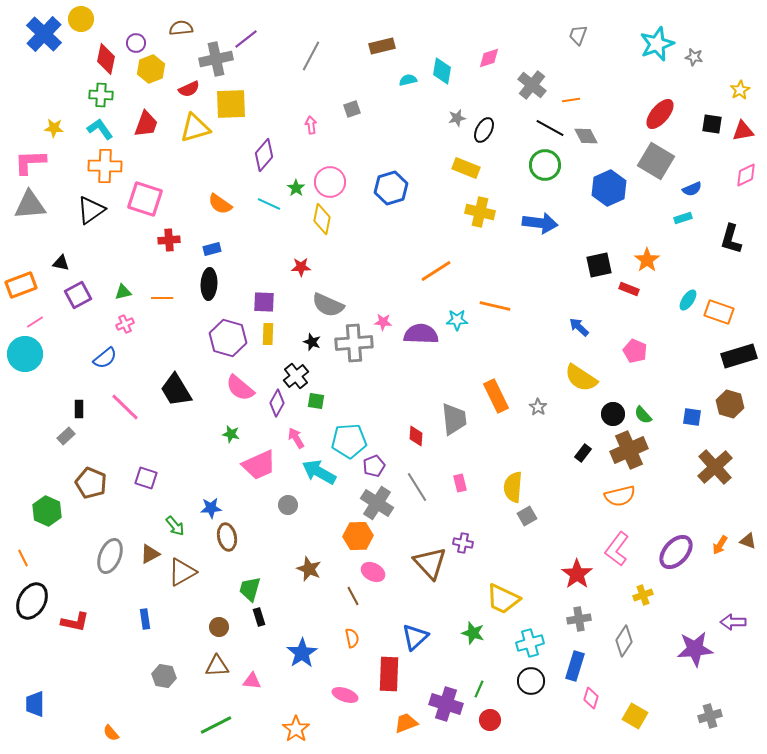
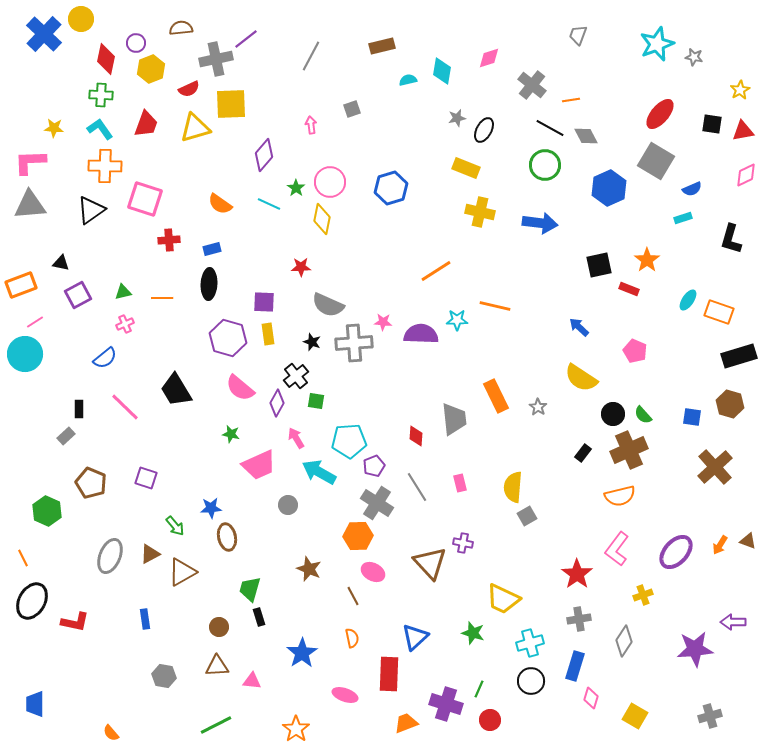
yellow rectangle at (268, 334): rotated 10 degrees counterclockwise
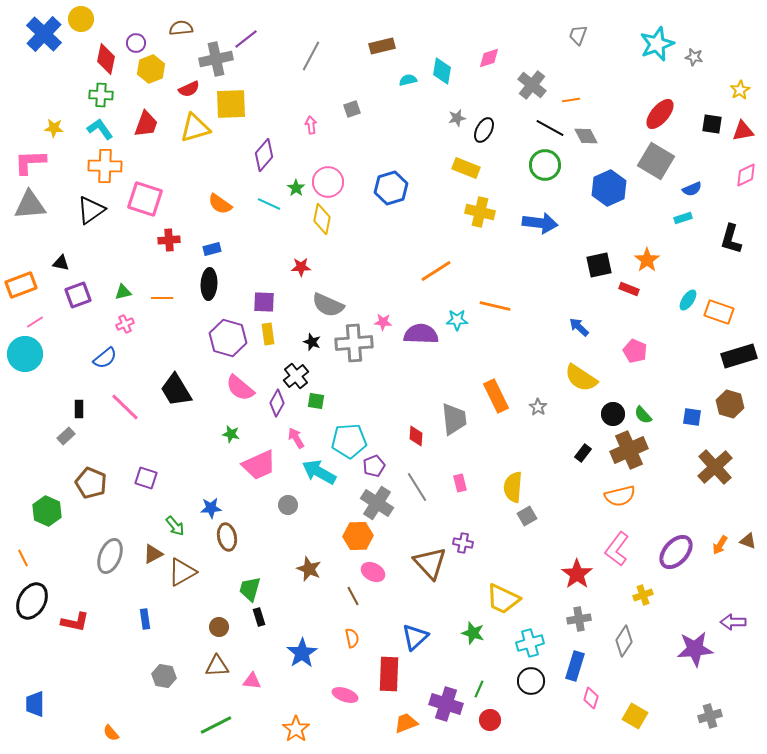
pink circle at (330, 182): moved 2 px left
purple square at (78, 295): rotated 8 degrees clockwise
brown triangle at (150, 554): moved 3 px right
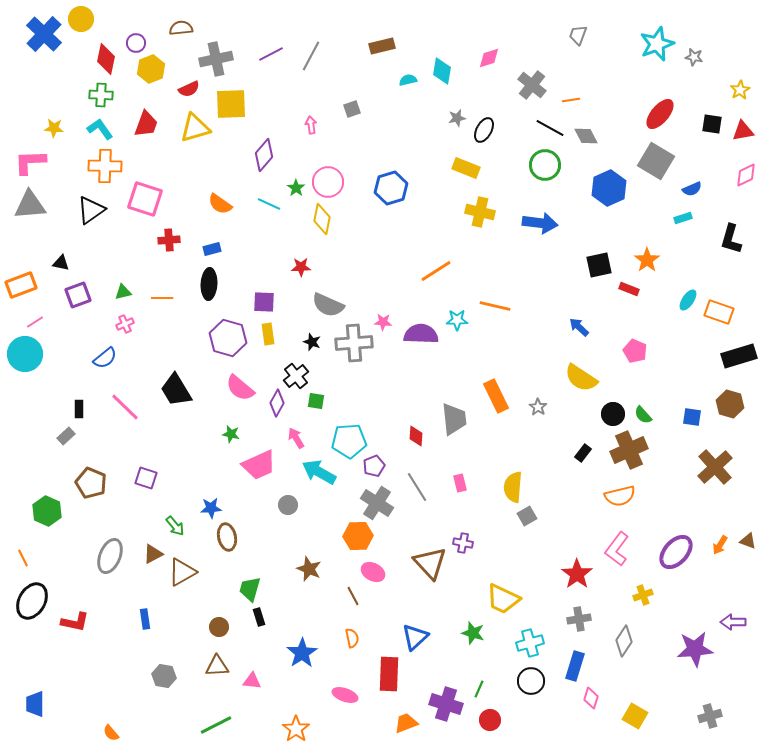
purple line at (246, 39): moved 25 px right, 15 px down; rotated 10 degrees clockwise
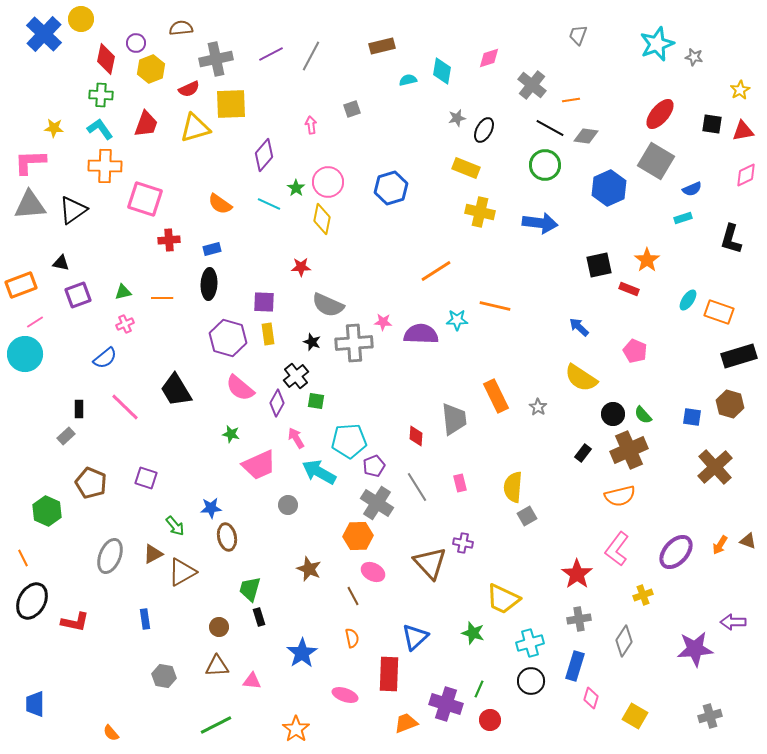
gray diamond at (586, 136): rotated 55 degrees counterclockwise
black triangle at (91, 210): moved 18 px left
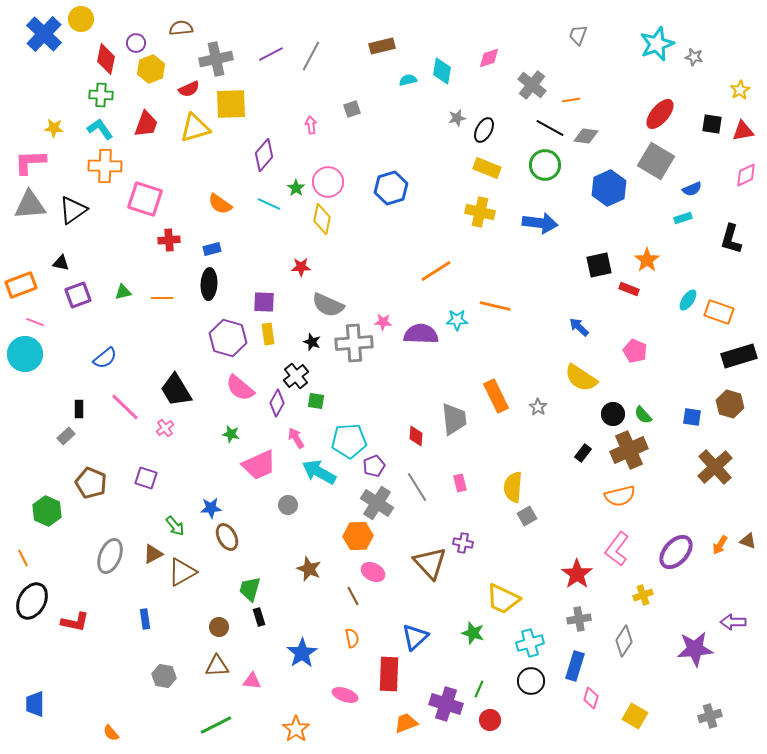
yellow rectangle at (466, 168): moved 21 px right
pink line at (35, 322): rotated 54 degrees clockwise
pink cross at (125, 324): moved 40 px right, 104 px down; rotated 12 degrees counterclockwise
brown ellipse at (227, 537): rotated 16 degrees counterclockwise
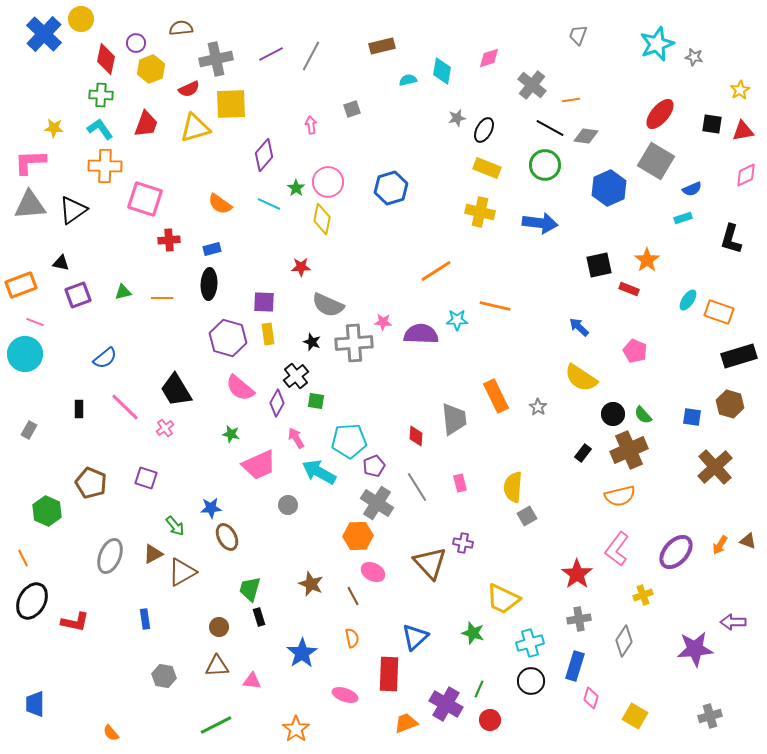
gray rectangle at (66, 436): moved 37 px left, 6 px up; rotated 18 degrees counterclockwise
brown star at (309, 569): moved 2 px right, 15 px down
purple cross at (446, 704): rotated 12 degrees clockwise
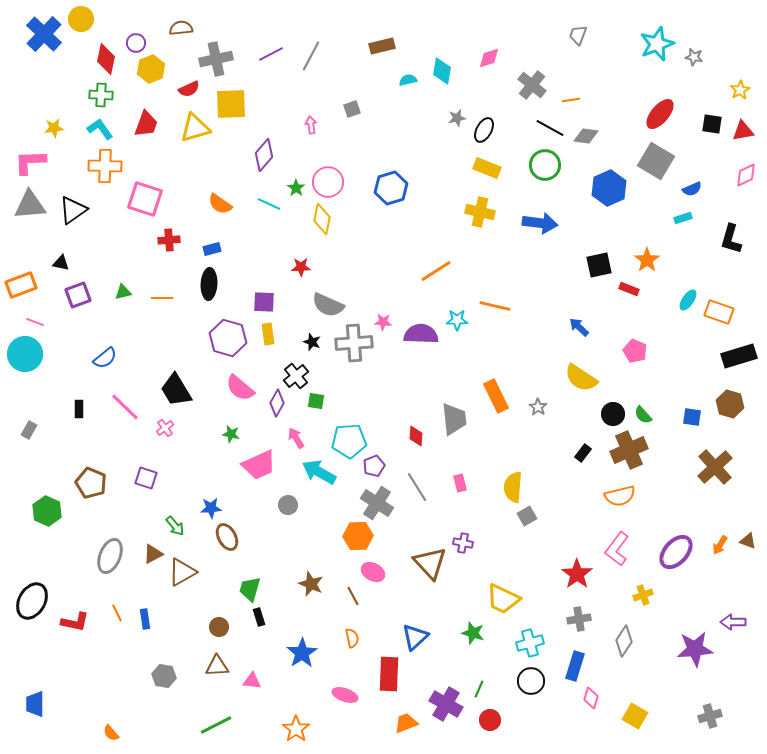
yellow star at (54, 128): rotated 12 degrees counterclockwise
orange line at (23, 558): moved 94 px right, 55 px down
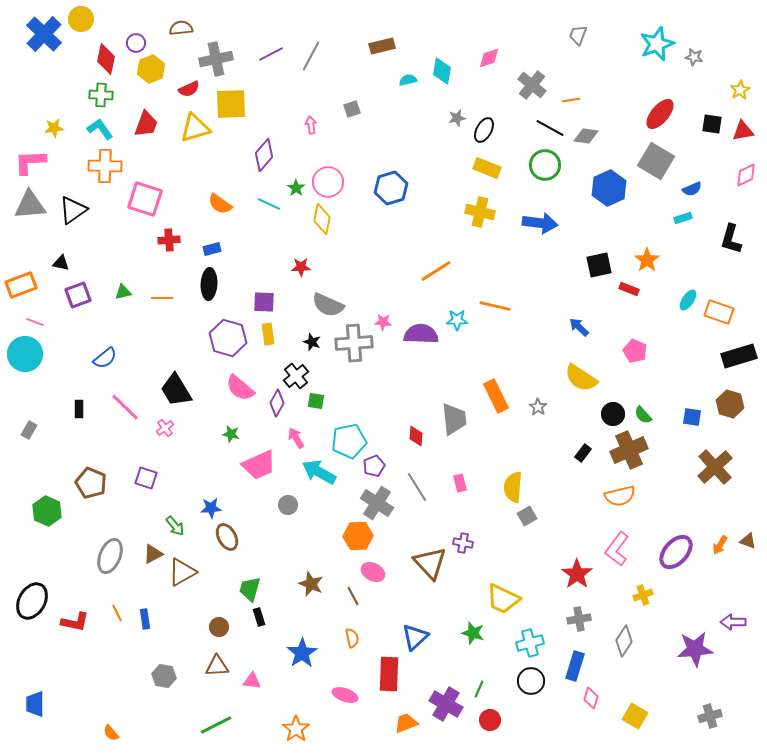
cyan pentagon at (349, 441): rotated 8 degrees counterclockwise
